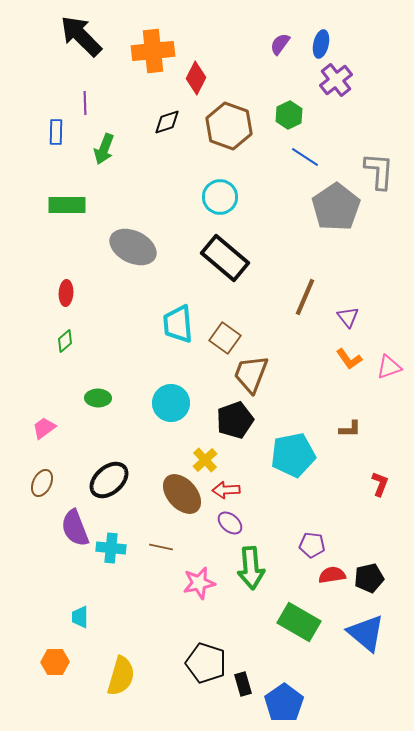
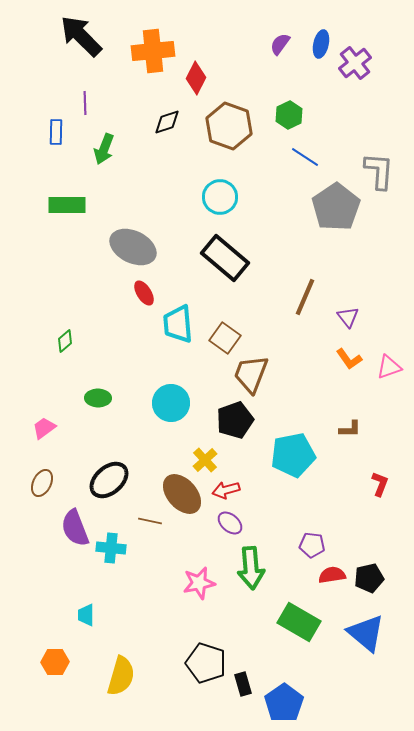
purple cross at (336, 80): moved 19 px right, 17 px up
red ellipse at (66, 293): moved 78 px right; rotated 35 degrees counterclockwise
red arrow at (226, 490): rotated 12 degrees counterclockwise
brown line at (161, 547): moved 11 px left, 26 px up
cyan trapezoid at (80, 617): moved 6 px right, 2 px up
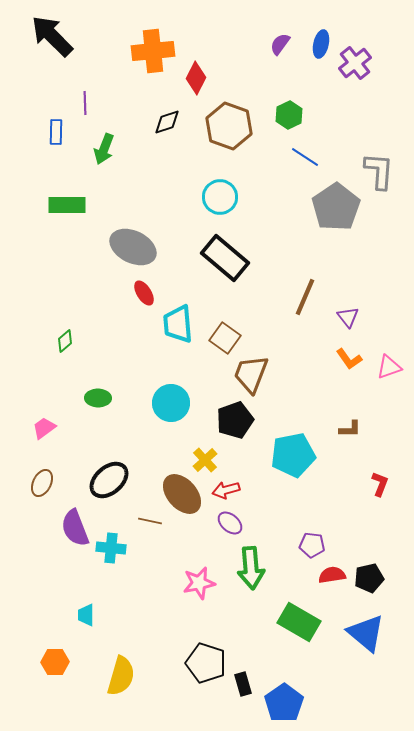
black arrow at (81, 36): moved 29 px left
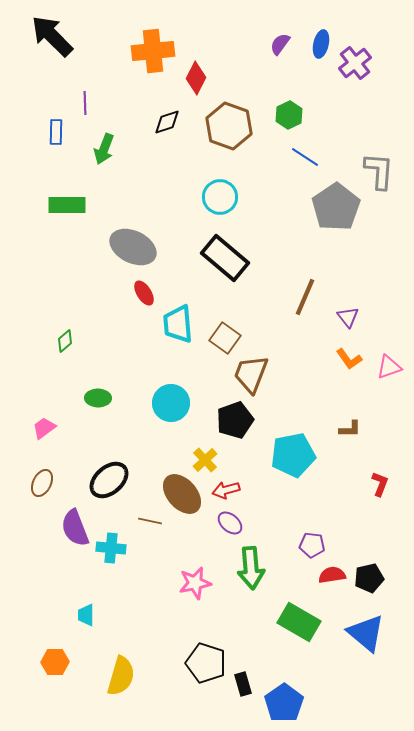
pink star at (199, 583): moved 4 px left
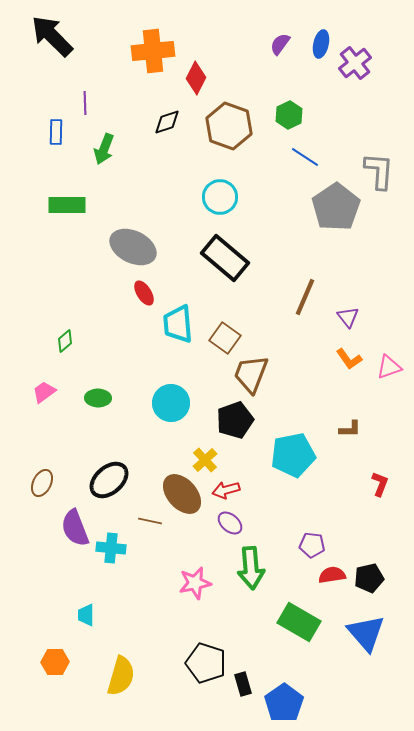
pink trapezoid at (44, 428): moved 36 px up
blue triangle at (366, 633): rotated 9 degrees clockwise
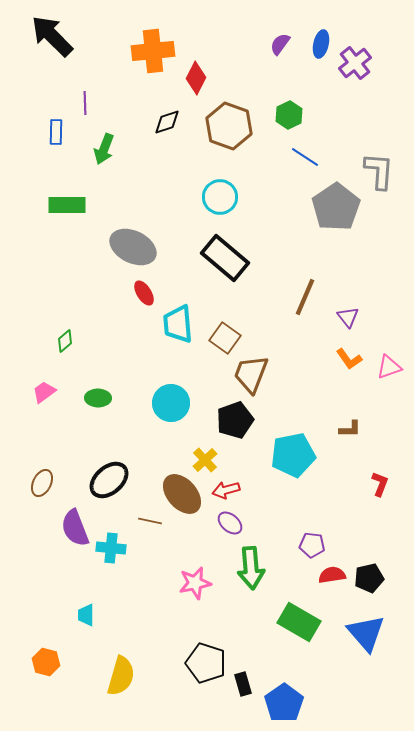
orange hexagon at (55, 662): moved 9 px left; rotated 16 degrees clockwise
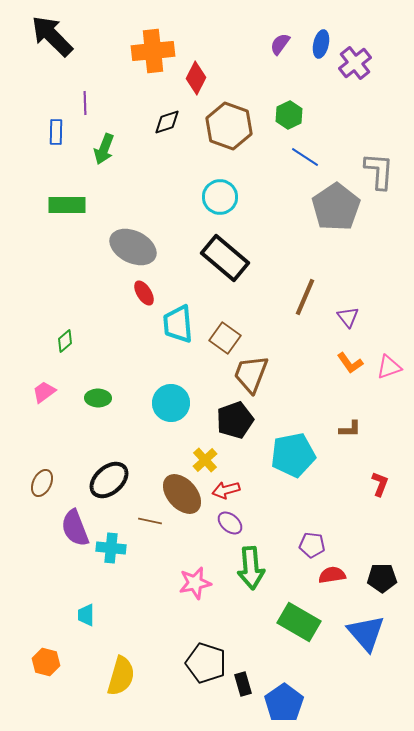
orange L-shape at (349, 359): moved 1 px right, 4 px down
black pentagon at (369, 578): moved 13 px right; rotated 12 degrees clockwise
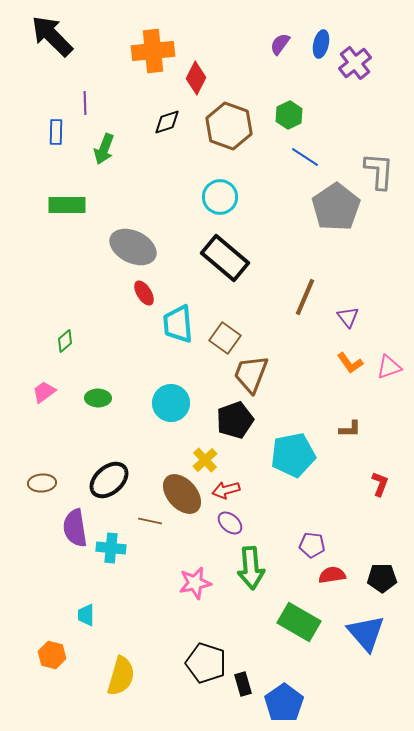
brown ellipse at (42, 483): rotated 60 degrees clockwise
purple semicircle at (75, 528): rotated 12 degrees clockwise
orange hexagon at (46, 662): moved 6 px right, 7 px up
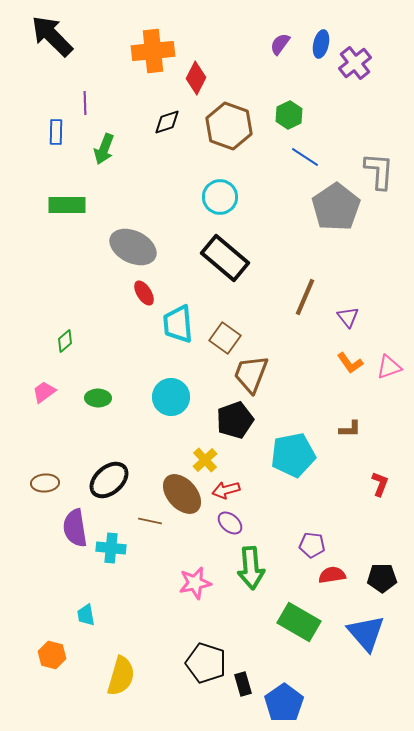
cyan circle at (171, 403): moved 6 px up
brown ellipse at (42, 483): moved 3 px right
cyan trapezoid at (86, 615): rotated 10 degrees counterclockwise
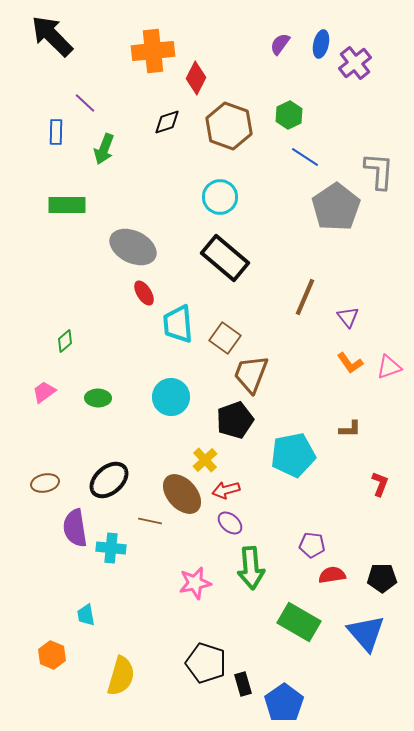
purple line at (85, 103): rotated 45 degrees counterclockwise
brown ellipse at (45, 483): rotated 8 degrees counterclockwise
orange hexagon at (52, 655): rotated 8 degrees clockwise
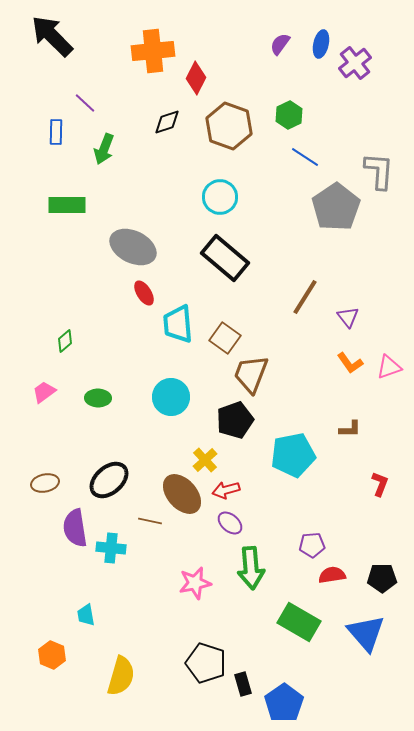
brown line at (305, 297): rotated 9 degrees clockwise
purple pentagon at (312, 545): rotated 10 degrees counterclockwise
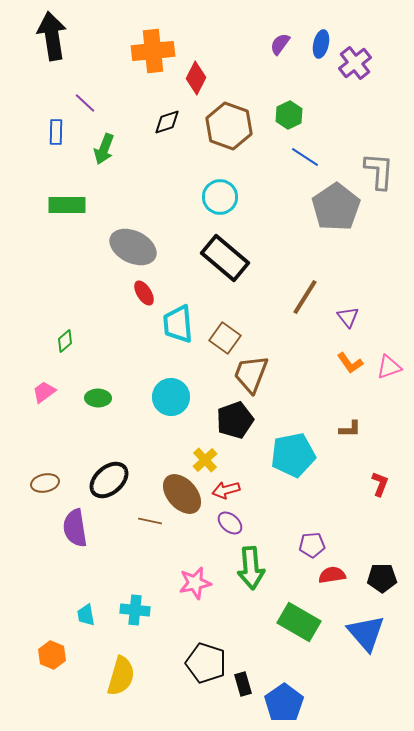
black arrow at (52, 36): rotated 36 degrees clockwise
cyan cross at (111, 548): moved 24 px right, 62 px down
